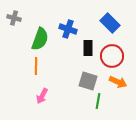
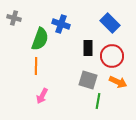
blue cross: moved 7 px left, 5 px up
gray square: moved 1 px up
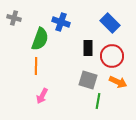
blue cross: moved 2 px up
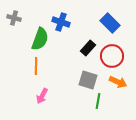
black rectangle: rotated 42 degrees clockwise
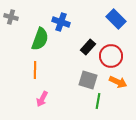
gray cross: moved 3 px left, 1 px up
blue rectangle: moved 6 px right, 4 px up
black rectangle: moved 1 px up
red circle: moved 1 px left
orange line: moved 1 px left, 4 px down
pink arrow: moved 3 px down
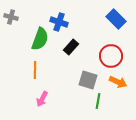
blue cross: moved 2 px left
black rectangle: moved 17 px left
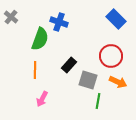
gray cross: rotated 24 degrees clockwise
black rectangle: moved 2 px left, 18 px down
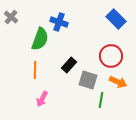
green line: moved 3 px right, 1 px up
